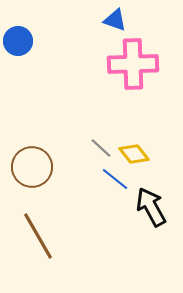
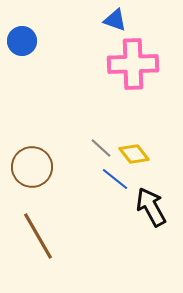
blue circle: moved 4 px right
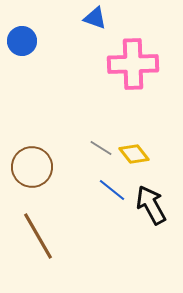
blue triangle: moved 20 px left, 2 px up
gray line: rotated 10 degrees counterclockwise
blue line: moved 3 px left, 11 px down
black arrow: moved 2 px up
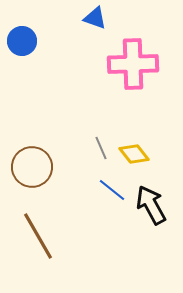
gray line: rotated 35 degrees clockwise
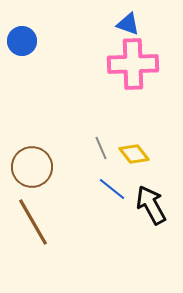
blue triangle: moved 33 px right, 6 px down
blue line: moved 1 px up
brown line: moved 5 px left, 14 px up
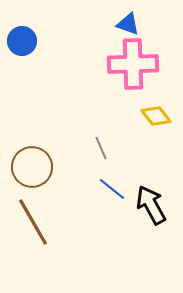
yellow diamond: moved 22 px right, 38 px up
